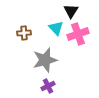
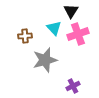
cyan triangle: moved 2 px left
brown cross: moved 1 px right, 3 px down
purple cross: moved 25 px right
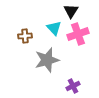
gray star: moved 2 px right
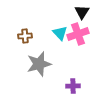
black triangle: moved 11 px right, 1 px down
cyan triangle: moved 6 px right, 5 px down
gray star: moved 8 px left, 4 px down
purple cross: rotated 24 degrees clockwise
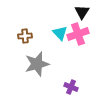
gray star: moved 2 px left
purple cross: moved 2 px left, 1 px down; rotated 24 degrees clockwise
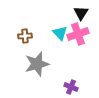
black triangle: moved 1 px left, 1 px down
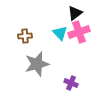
black triangle: moved 6 px left; rotated 21 degrees clockwise
pink cross: moved 1 px right, 2 px up
purple cross: moved 4 px up
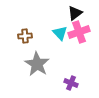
gray star: rotated 25 degrees counterclockwise
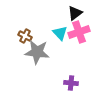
brown cross: rotated 32 degrees clockwise
gray star: moved 12 px up; rotated 25 degrees counterclockwise
purple cross: rotated 16 degrees counterclockwise
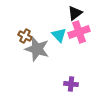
cyan triangle: moved 1 px left, 2 px down
gray star: moved 3 px up; rotated 10 degrees clockwise
purple cross: moved 1 px down
